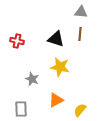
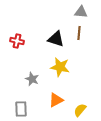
brown line: moved 1 px left, 1 px up
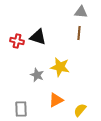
black triangle: moved 18 px left, 2 px up
gray star: moved 5 px right, 4 px up
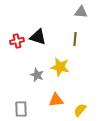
brown line: moved 4 px left, 6 px down
red cross: rotated 24 degrees counterclockwise
orange triangle: rotated 21 degrees clockwise
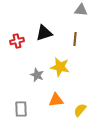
gray triangle: moved 2 px up
black triangle: moved 6 px right, 4 px up; rotated 36 degrees counterclockwise
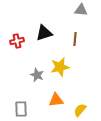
yellow star: rotated 24 degrees counterclockwise
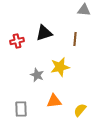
gray triangle: moved 3 px right
orange triangle: moved 2 px left, 1 px down
